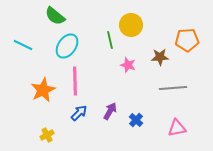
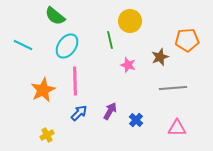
yellow circle: moved 1 px left, 4 px up
brown star: rotated 18 degrees counterclockwise
pink triangle: rotated 12 degrees clockwise
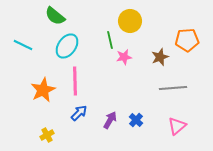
pink star: moved 4 px left, 8 px up; rotated 28 degrees counterclockwise
purple arrow: moved 9 px down
pink triangle: moved 2 px up; rotated 42 degrees counterclockwise
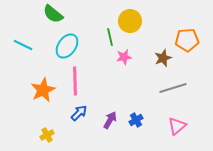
green semicircle: moved 2 px left, 2 px up
green line: moved 3 px up
brown star: moved 3 px right, 1 px down
gray line: rotated 12 degrees counterclockwise
blue cross: rotated 16 degrees clockwise
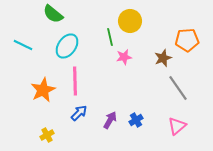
gray line: moved 5 px right; rotated 72 degrees clockwise
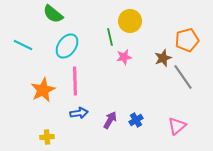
orange pentagon: rotated 10 degrees counterclockwise
gray line: moved 5 px right, 11 px up
blue arrow: rotated 36 degrees clockwise
yellow cross: moved 2 px down; rotated 24 degrees clockwise
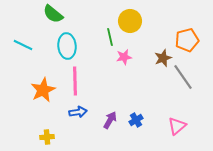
cyan ellipse: rotated 40 degrees counterclockwise
blue arrow: moved 1 px left, 1 px up
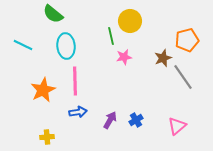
green line: moved 1 px right, 1 px up
cyan ellipse: moved 1 px left
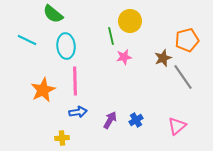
cyan line: moved 4 px right, 5 px up
yellow cross: moved 15 px right, 1 px down
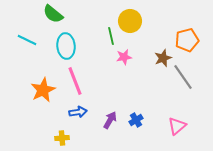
pink line: rotated 20 degrees counterclockwise
